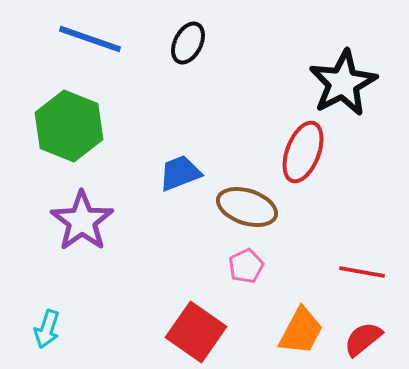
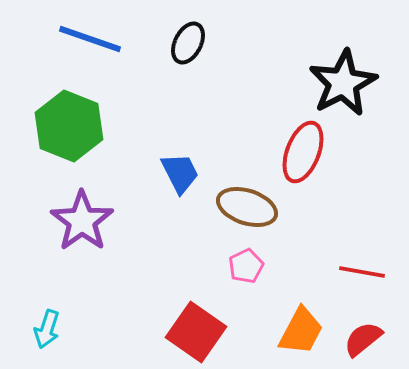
blue trapezoid: rotated 84 degrees clockwise
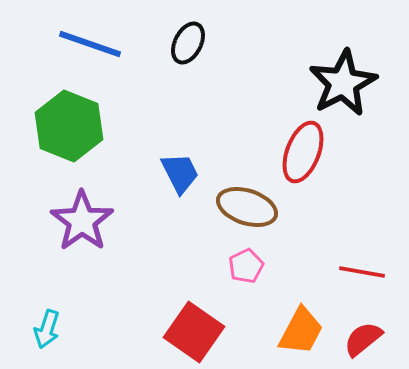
blue line: moved 5 px down
red square: moved 2 px left
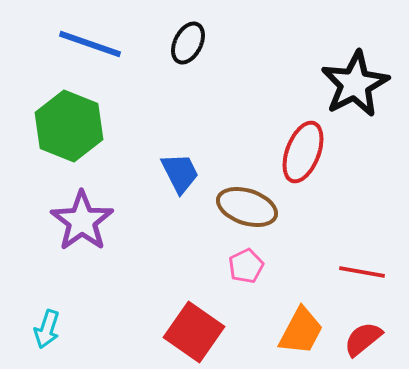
black star: moved 12 px right, 1 px down
